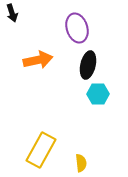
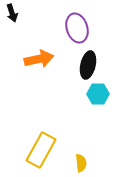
orange arrow: moved 1 px right, 1 px up
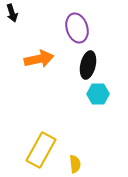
yellow semicircle: moved 6 px left, 1 px down
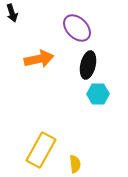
purple ellipse: rotated 28 degrees counterclockwise
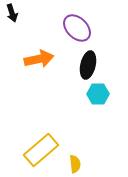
yellow rectangle: rotated 20 degrees clockwise
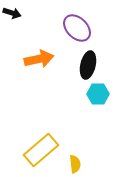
black arrow: rotated 54 degrees counterclockwise
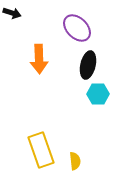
orange arrow: rotated 100 degrees clockwise
yellow rectangle: rotated 68 degrees counterclockwise
yellow semicircle: moved 3 px up
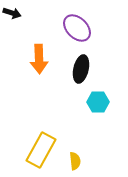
black ellipse: moved 7 px left, 4 px down
cyan hexagon: moved 8 px down
yellow rectangle: rotated 48 degrees clockwise
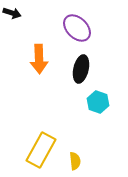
cyan hexagon: rotated 20 degrees clockwise
